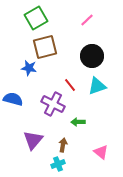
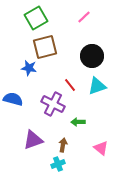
pink line: moved 3 px left, 3 px up
purple triangle: rotated 30 degrees clockwise
pink triangle: moved 4 px up
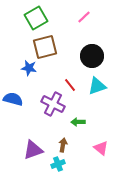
purple triangle: moved 10 px down
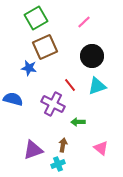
pink line: moved 5 px down
brown square: rotated 10 degrees counterclockwise
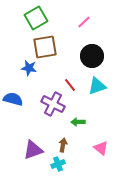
brown square: rotated 15 degrees clockwise
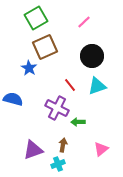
brown square: rotated 15 degrees counterclockwise
blue star: rotated 21 degrees clockwise
purple cross: moved 4 px right, 4 px down
pink triangle: moved 1 px down; rotated 42 degrees clockwise
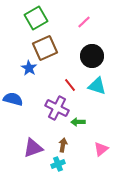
brown square: moved 1 px down
cyan triangle: rotated 36 degrees clockwise
purple triangle: moved 2 px up
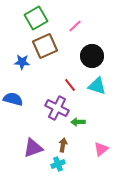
pink line: moved 9 px left, 4 px down
brown square: moved 2 px up
blue star: moved 7 px left, 6 px up; rotated 28 degrees counterclockwise
